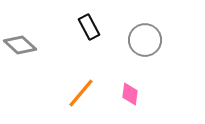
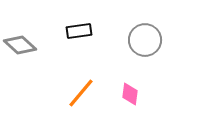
black rectangle: moved 10 px left, 4 px down; rotated 70 degrees counterclockwise
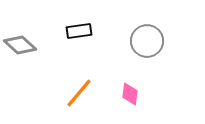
gray circle: moved 2 px right, 1 px down
orange line: moved 2 px left
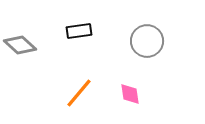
pink diamond: rotated 15 degrees counterclockwise
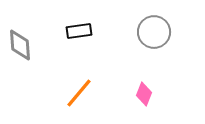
gray circle: moved 7 px right, 9 px up
gray diamond: rotated 44 degrees clockwise
pink diamond: moved 14 px right; rotated 30 degrees clockwise
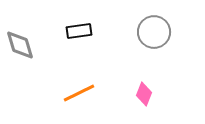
gray diamond: rotated 12 degrees counterclockwise
orange line: rotated 24 degrees clockwise
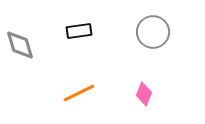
gray circle: moved 1 px left
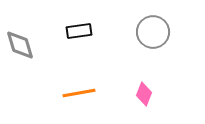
orange line: rotated 16 degrees clockwise
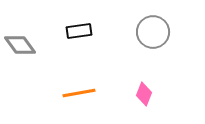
gray diamond: rotated 20 degrees counterclockwise
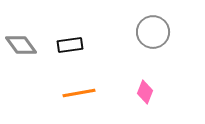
black rectangle: moved 9 px left, 14 px down
gray diamond: moved 1 px right
pink diamond: moved 1 px right, 2 px up
